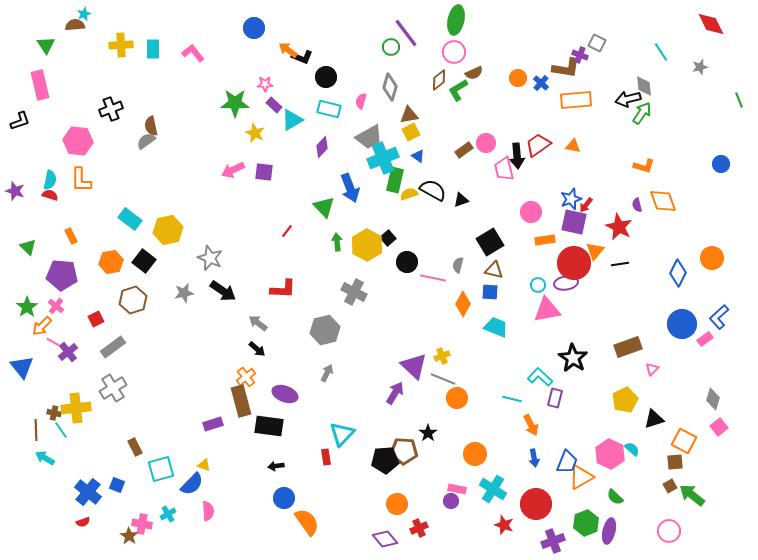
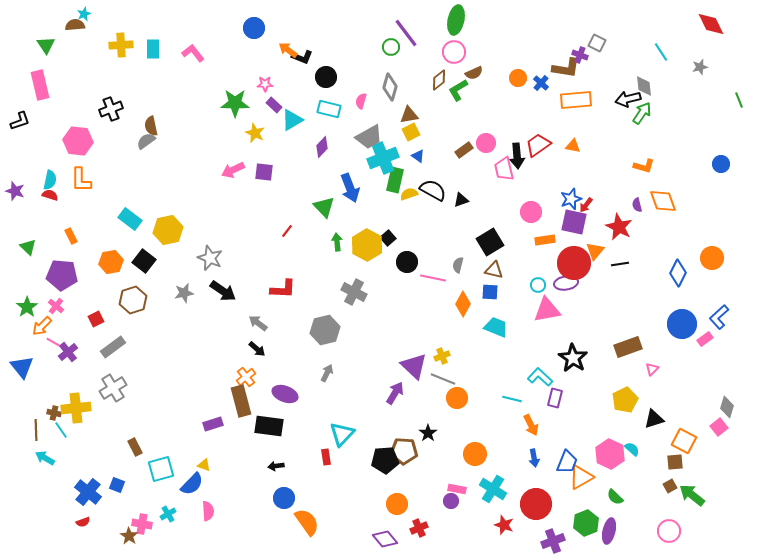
gray diamond at (713, 399): moved 14 px right, 8 px down
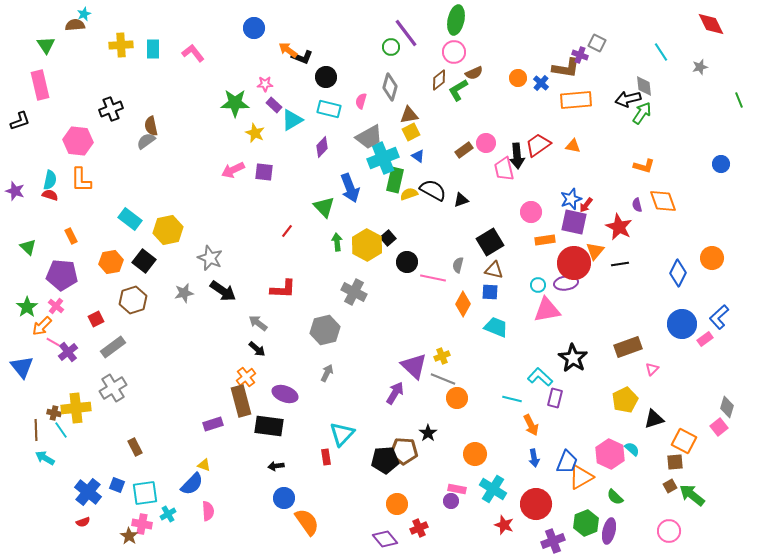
cyan square at (161, 469): moved 16 px left, 24 px down; rotated 8 degrees clockwise
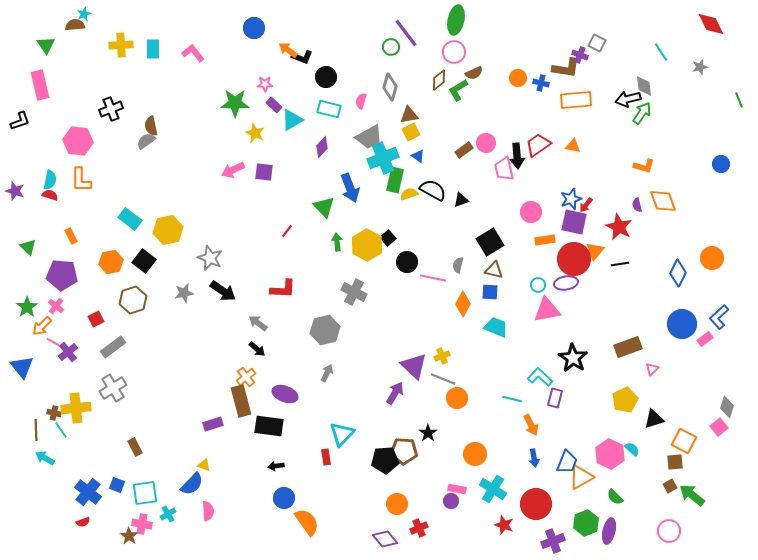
blue cross at (541, 83): rotated 28 degrees counterclockwise
red circle at (574, 263): moved 4 px up
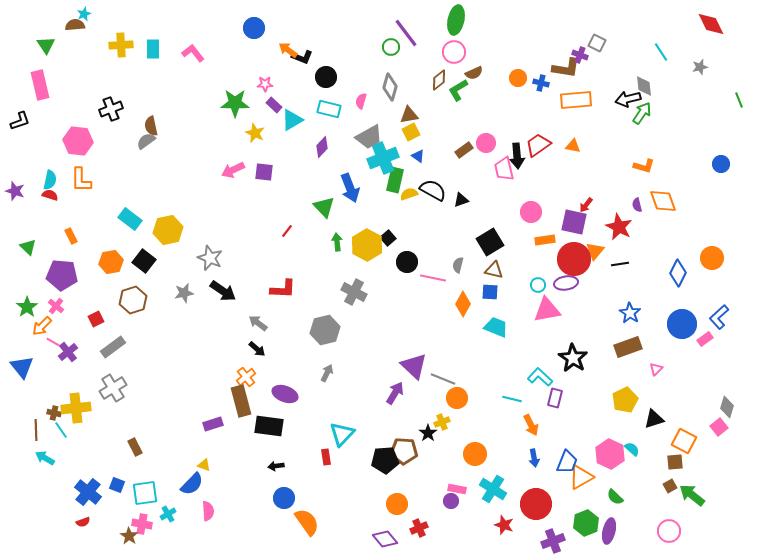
blue star at (571, 199): moved 59 px right, 114 px down; rotated 20 degrees counterclockwise
yellow cross at (442, 356): moved 66 px down
pink triangle at (652, 369): moved 4 px right
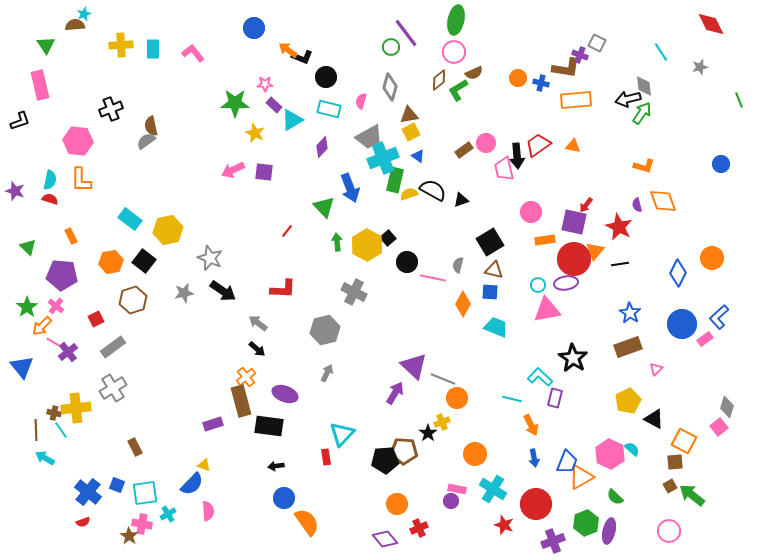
red semicircle at (50, 195): moved 4 px down
yellow pentagon at (625, 400): moved 3 px right, 1 px down
black triangle at (654, 419): rotated 45 degrees clockwise
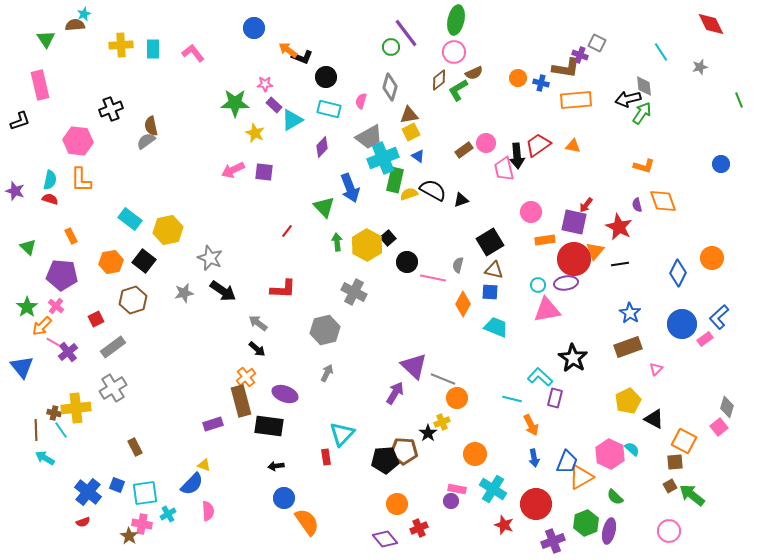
green triangle at (46, 45): moved 6 px up
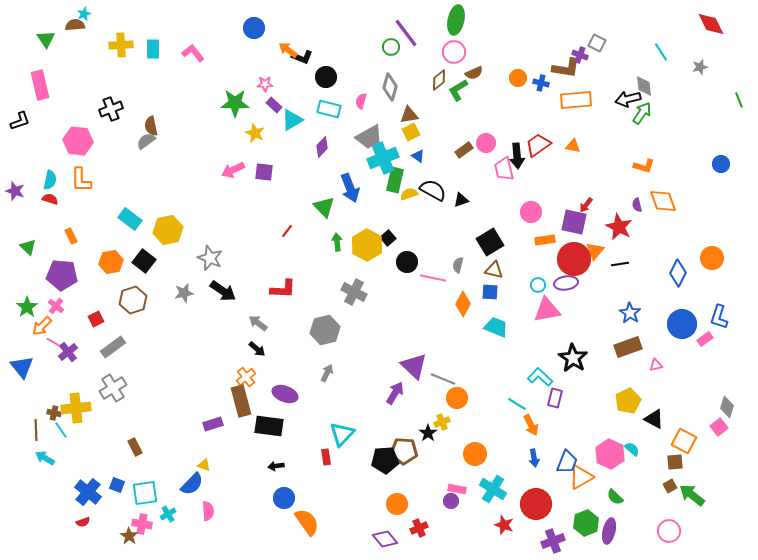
blue L-shape at (719, 317): rotated 30 degrees counterclockwise
pink triangle at (656, 369): moved 4 px up; rotated 32 degrees clockwise
cyan line at (512, 399): moved 5 px right, 5 px down; rotated 18 degrees clockwise
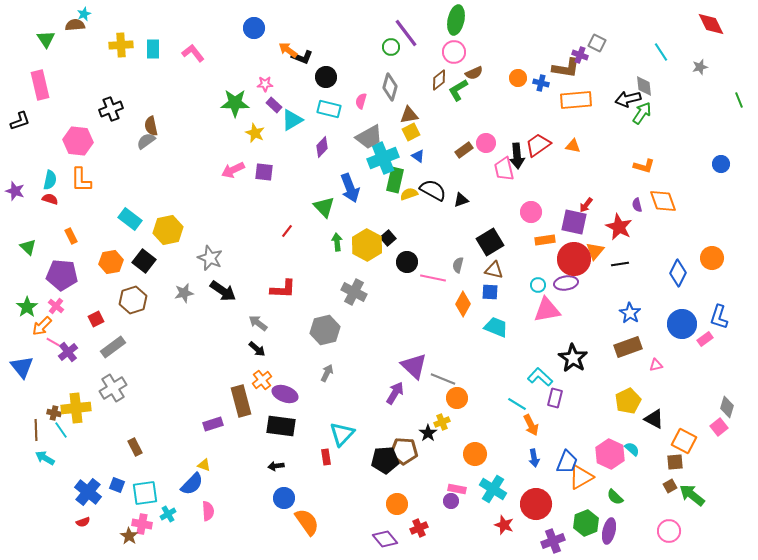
orange cross at (246, 377): moved 16 px right, 3 px down
black rectangle at (269, 426): moved 12 px right
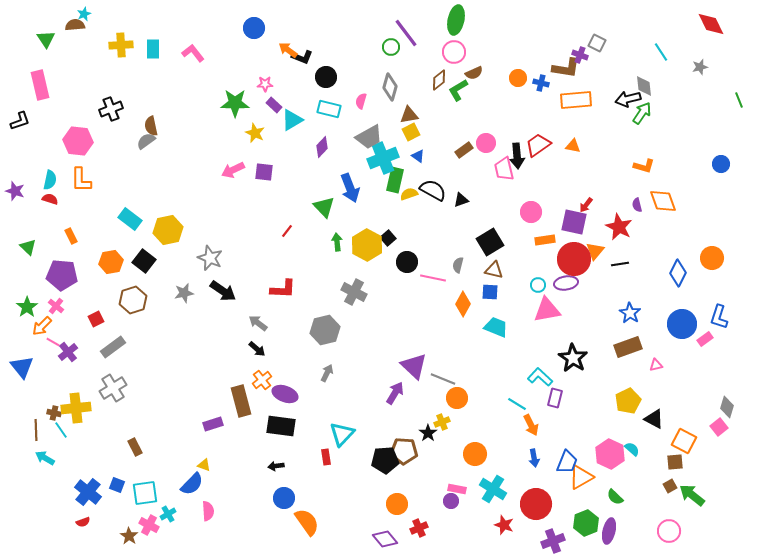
pink cross at (142, 524): moved 7 px right, 1 px down; rotated 18 degrees clockwise
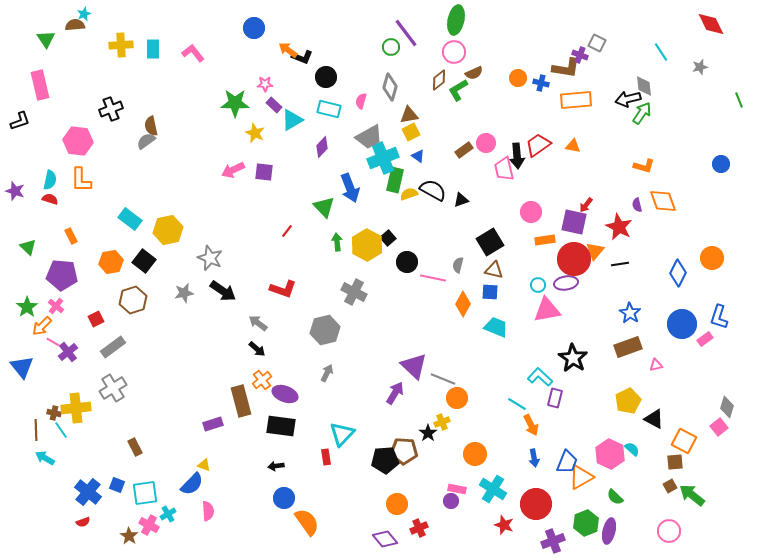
red L-shape at (283, 289): rotated 16 degrees clockwise
